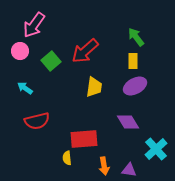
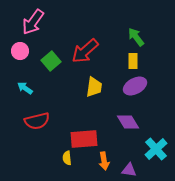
pink arrow: moved 1 px left, 3 px up
orange arrow: moved 5 px up
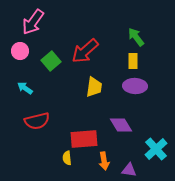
purple ellipse: rotated 30 degrees clockwise
purple diamond: moved 7 px left, 3 px down
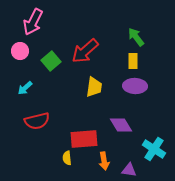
pink arrow: rotated 8 degrees counterclockwise
cyan arrow: rotated 77 degrees counterclockwise
cyan cross: moved 2 px left; rotated 15 degrees counterclockwise
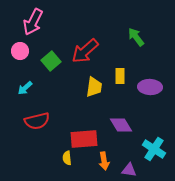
yellow rectangle: moved 13 px left, 15 px down
purple ellipse: moved 15 px right, 1 px down
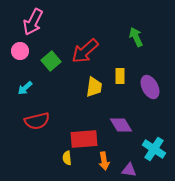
green arrow: rotated 12 degrees clockwise
purple ellipse: rotated 60 degrees clockwise
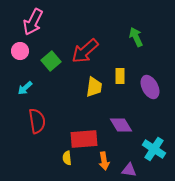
red semicircle: rotated 85 degrees counterclockwise
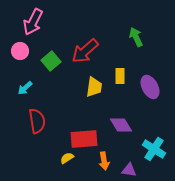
yellow semicircle: rotated 64 degrees clockwise
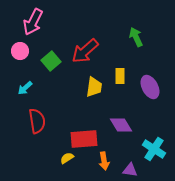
purple triangle: moved 1 px right
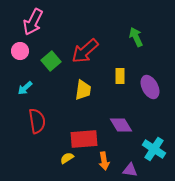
yellow trapezoid: moved 11 px left, 3 px down
